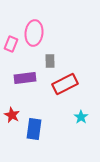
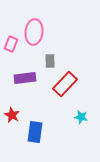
pink ellipse: moved 1 px up
red rectangle: rotated 20 degrees counterclockwise
cyan star: rotated 24 degrees counterclockwise
blue rectangle: moved 1 px right, 3 px down
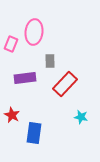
blue rectangle: moved 1 px left, 1 px down
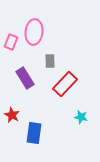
pink rectangle: moved 2 px up
purple rectangle: rotated 65 degrees clockwise
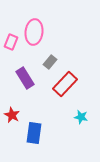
gray rectangle: moved 1 px down; rotated 40 degrees clockwise
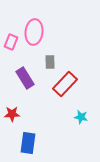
gray rectangle: rotated 40 degrees counterclockwise
red star: moved 1 px up; rotated 28 degrees counterclockwise
blue rectangle: moved 6 px left, 10 px down
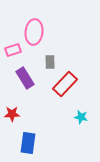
pink rectangle: moved 2 px right, 8 px down; rotated 49 degrees clockwise
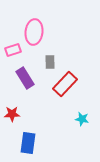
cyan star: moved 1 px right, 2 px down
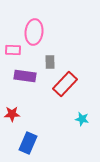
pink rectangle: rotated 21 degrees clockwise
purple rectangle: moved 2 px up; rotated 50 degrees counterclockwise
blue rectangle: rotated 15 degrees clockwise
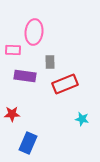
red rectangle: rotated 25 degrees clockwise
